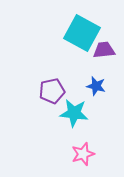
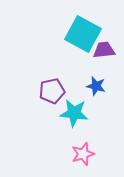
cyan square: moved 1 px right, 1 px down
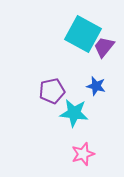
purple trapezoid: moved 3 px up; rotated 45 degrees counterclockwise
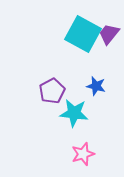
purple trapezoid: moved 5 px right, 13 px up
purple pentagon: rotated 15 degrees counterclockwise
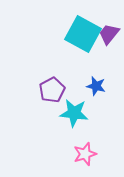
purple pentagon: moved 1 px up
pink star: moved 2 px right
